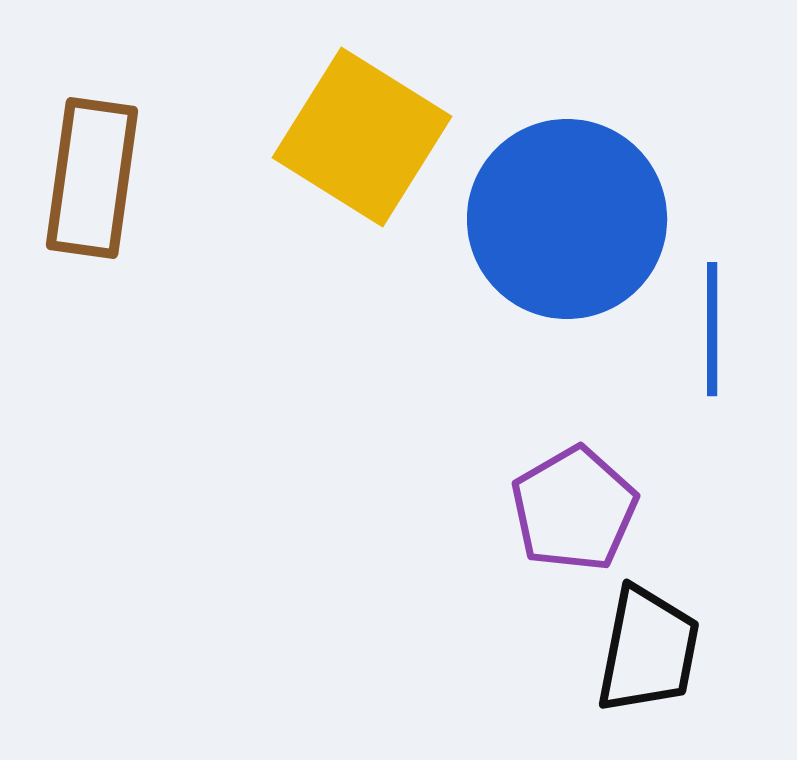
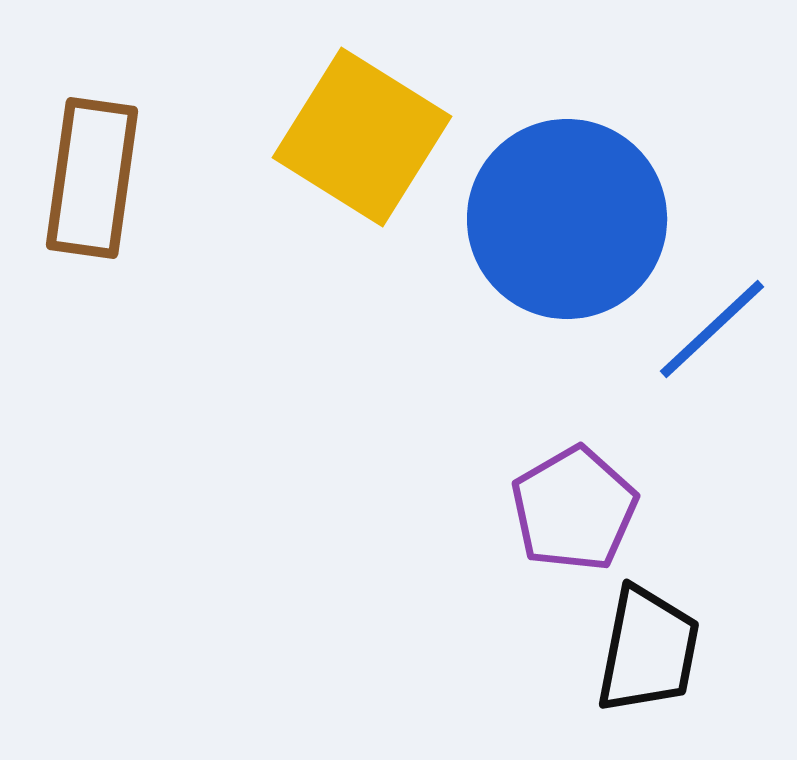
blue line: rotated 47 degrees clockwise
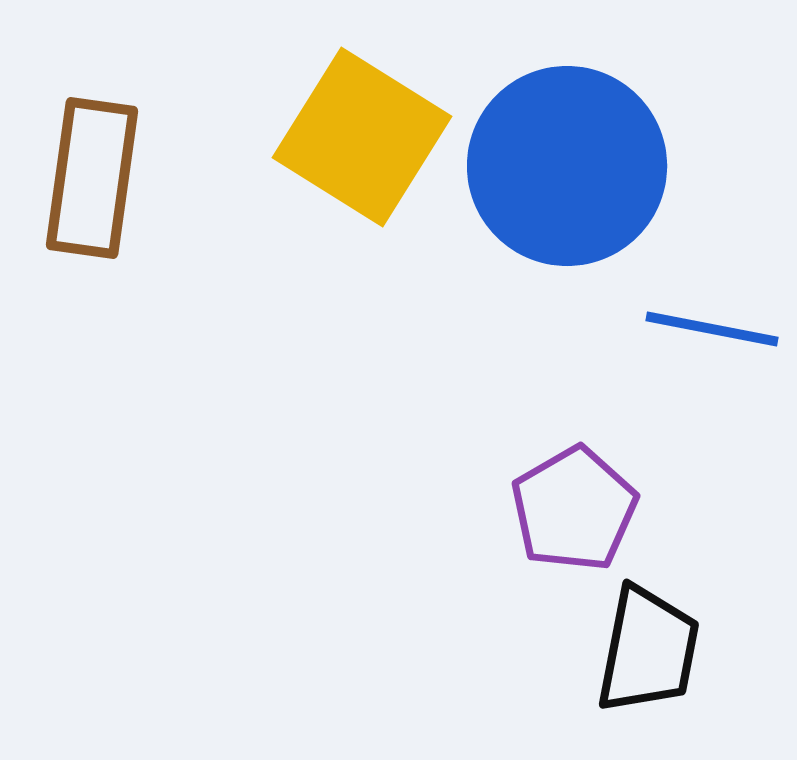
blue circle: moved 53 px up
blue line: rotated 54 degrees clockwise
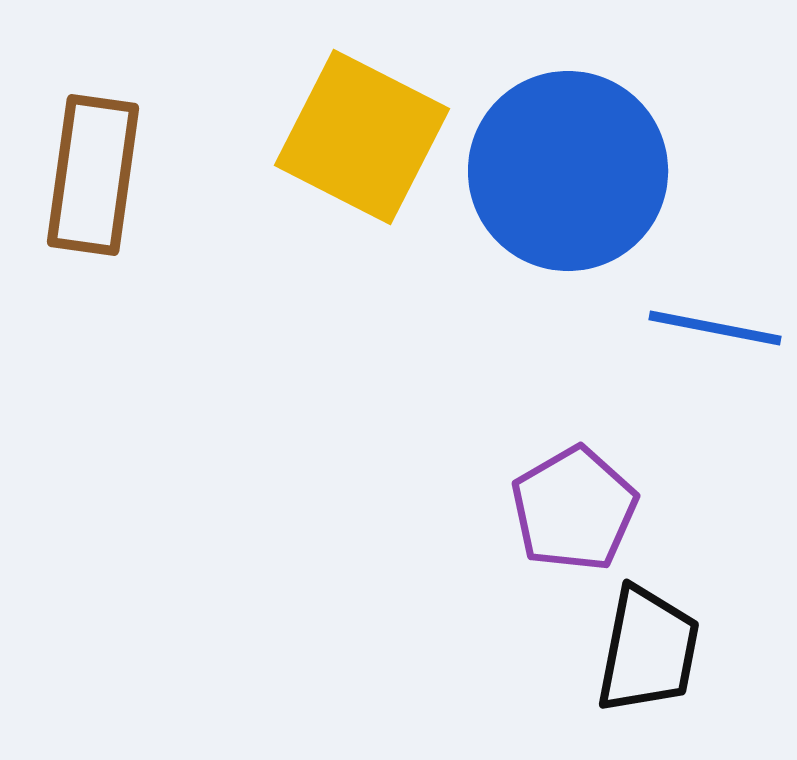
yellow square: rotated 5 degrees counterclockwise
blue circle: moved 1 px right, 5 px down
brown rectangle: moved 1 px right, 3 px up
blue line: moved 3 px right, 1 px up
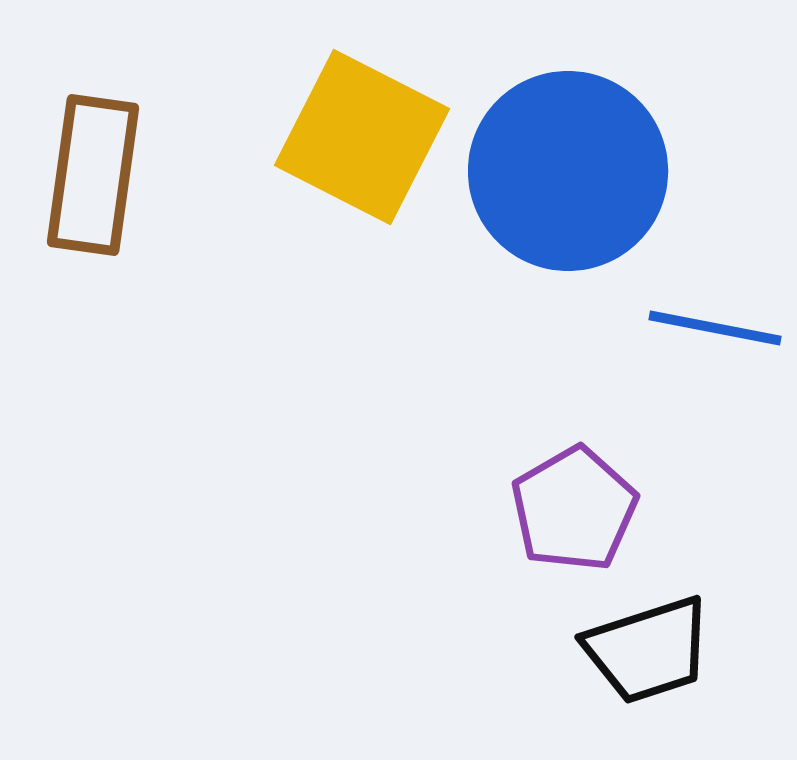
black trapezoid: rotated 61 degrees clockwise
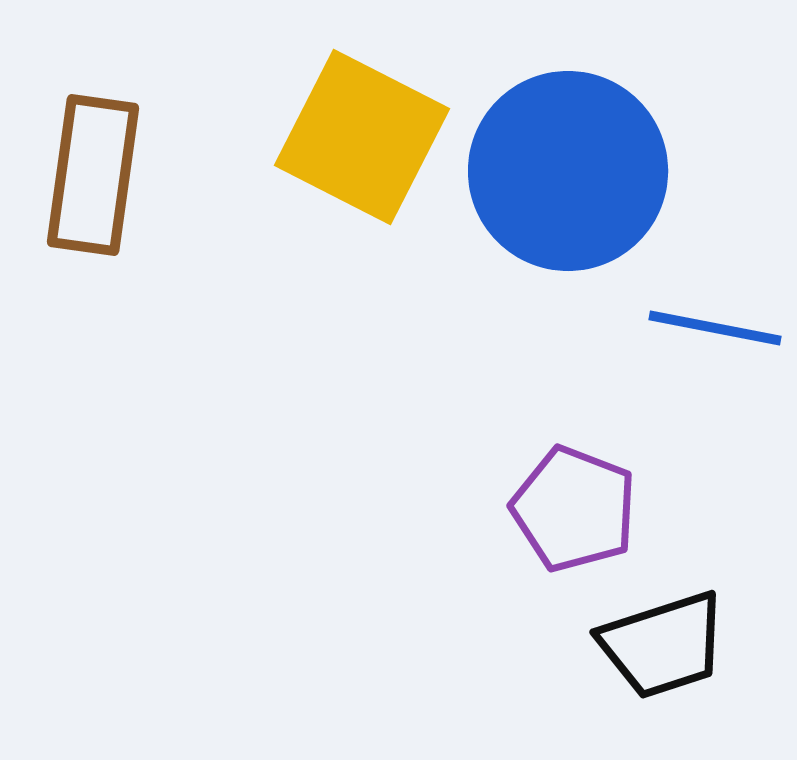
purple pentagon: rotated 21 degrees counterclockwise
black trapezoid: moved 15 px right, 5 px up
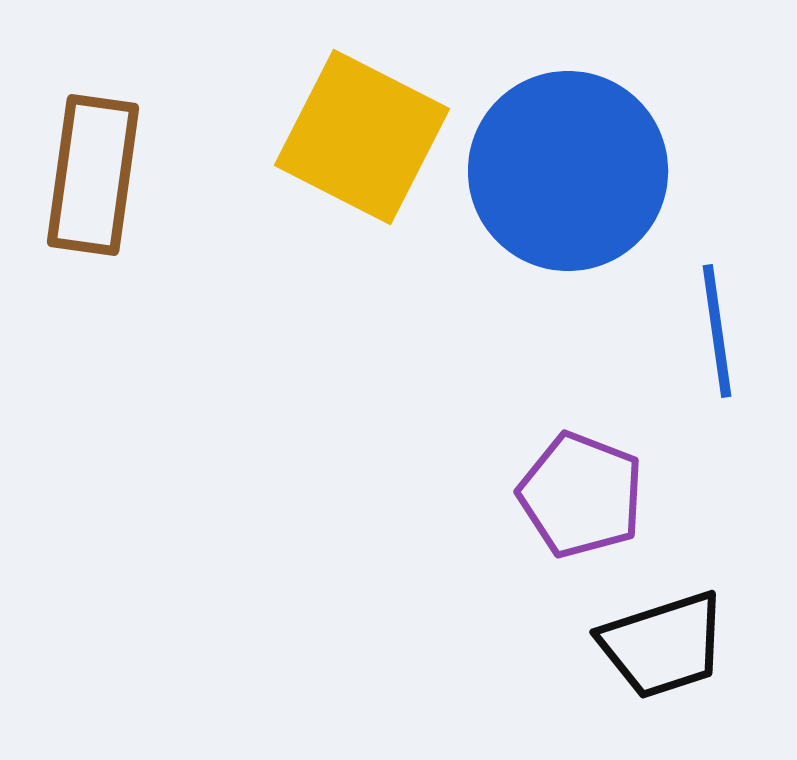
blue line: moved 2 px right, 3 px down; rotated 71 degrees clockwise
purple pentagon: moved 7 px right, 14 px up
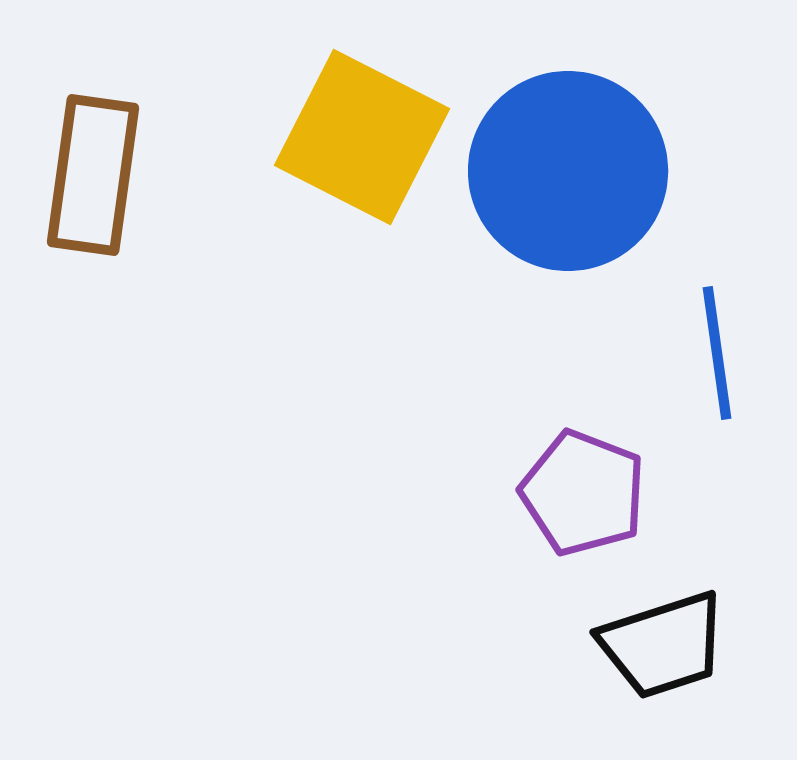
blue line: moved 22 px down
purple pentagon: moved 2 px right, 2 px up
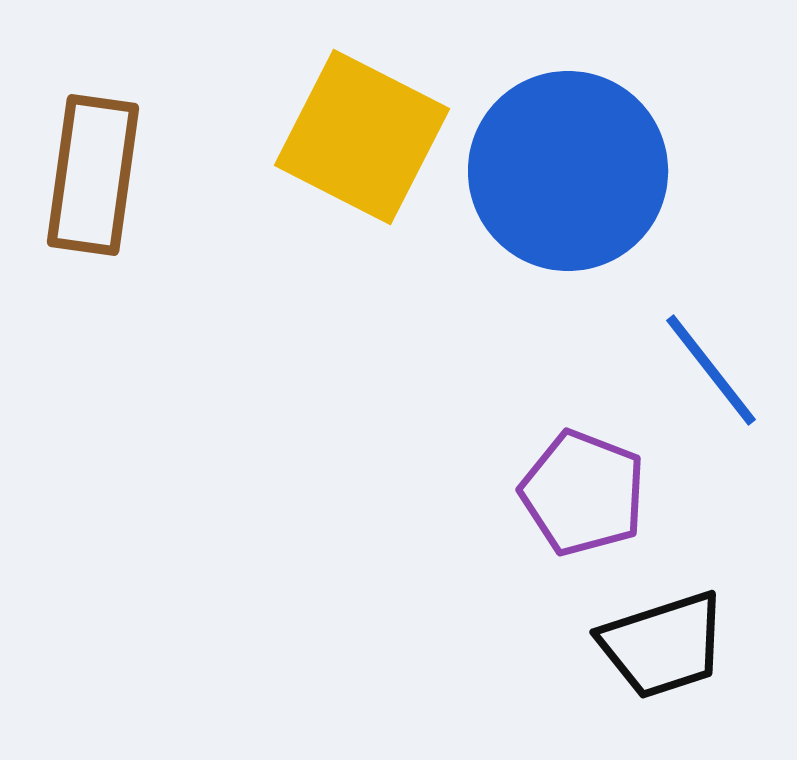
blue line: moved 6 px left, 17 px down; rotated 30 degrees counterclockwise
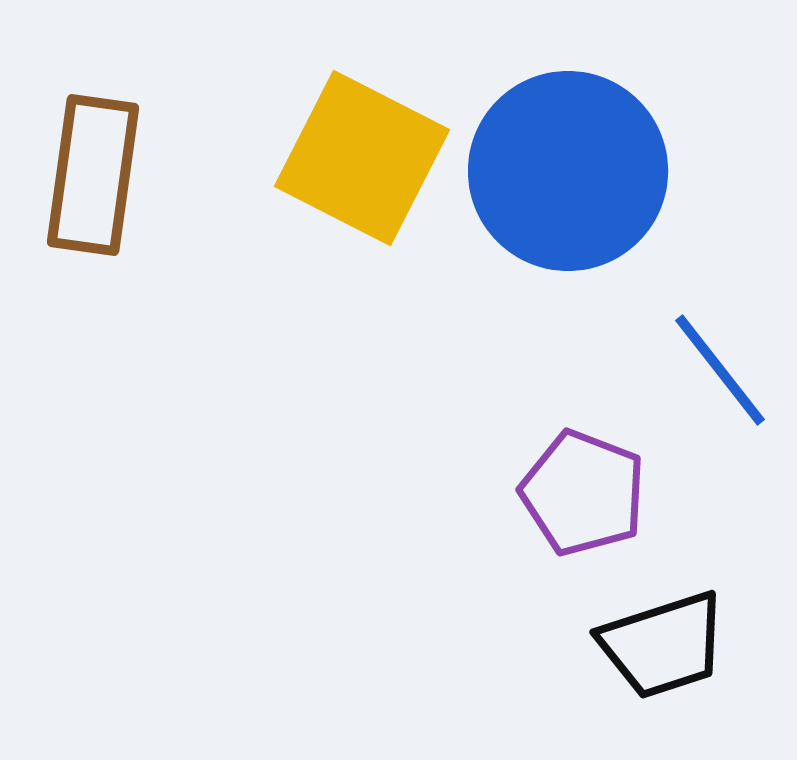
yellow square: moved 21 px down
blue line: moved 9 px right
